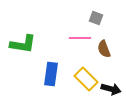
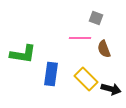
green L-shape: moved 10 px down
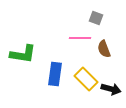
blue rectangle: moved 4 px right
